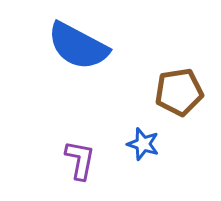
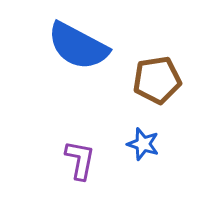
brown pentagon: moved 22 px left, 12 px up
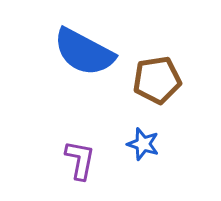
blue semicircle: moved 6 px right, 6 px down
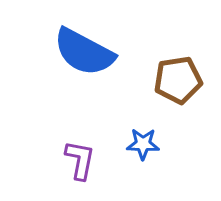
brown pentagon: moved 21 px right
blue star: rotated 16 degrees counterclockwise
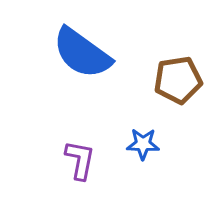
blue semicircle: moved 2 px left, 1 px down; rotated 8 degrees clockwise
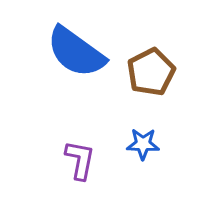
blue semicircle: moved 6 px left, 1 px up
brown pentagon: moved 27 px left, 8 px up; rotated 18 degrees counterclockwise
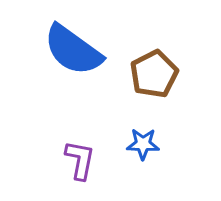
blue semicircle: moved 3 px left, 2 px up
brown pentagon: moved 3 px right, 2 px down
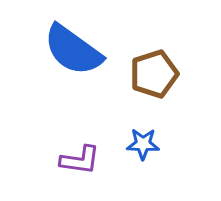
brown pentagon: rotated 9 degrees clockwise
purple L-shape: rotated 87 degrees clockwise
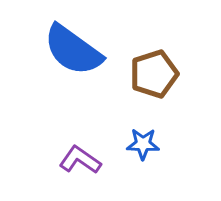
purple L-shape: rotated 153 degrees counterclockwise
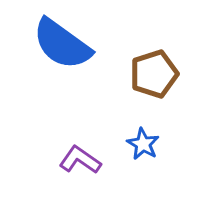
blue semicircle: moved 11 px left, 6 px up
blue star: rotated 28 degrees clockwise
